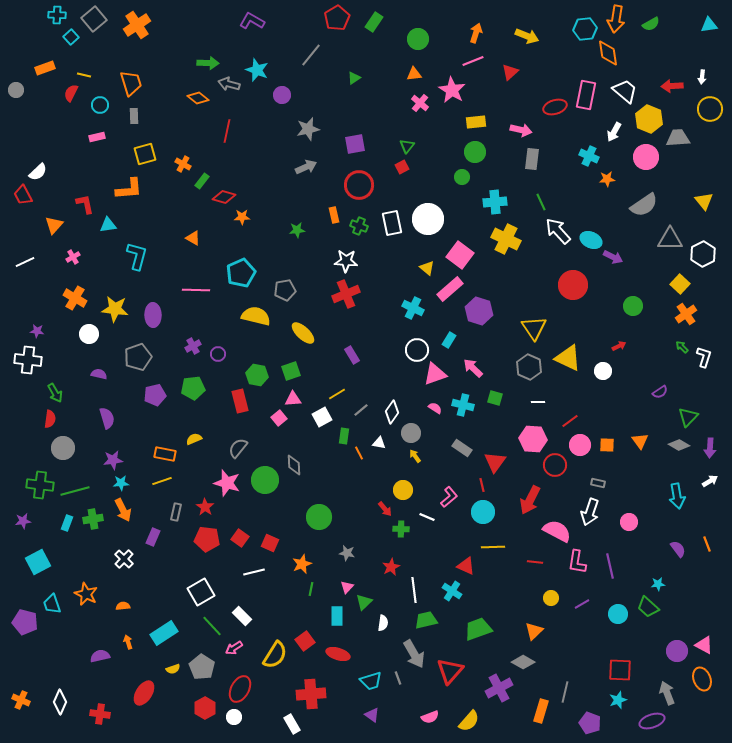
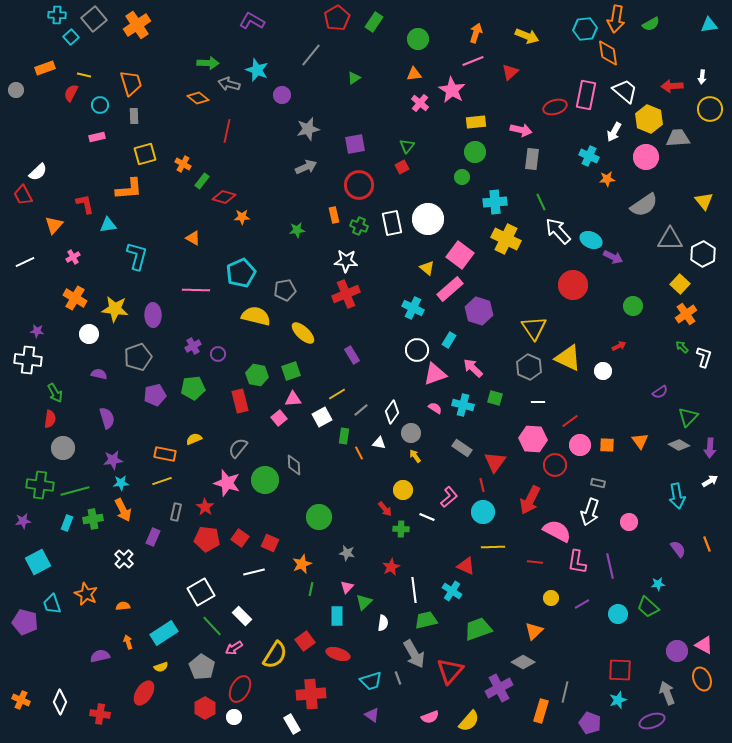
yellow semicircle at (173, 669): moved 12 px left, 2 px up
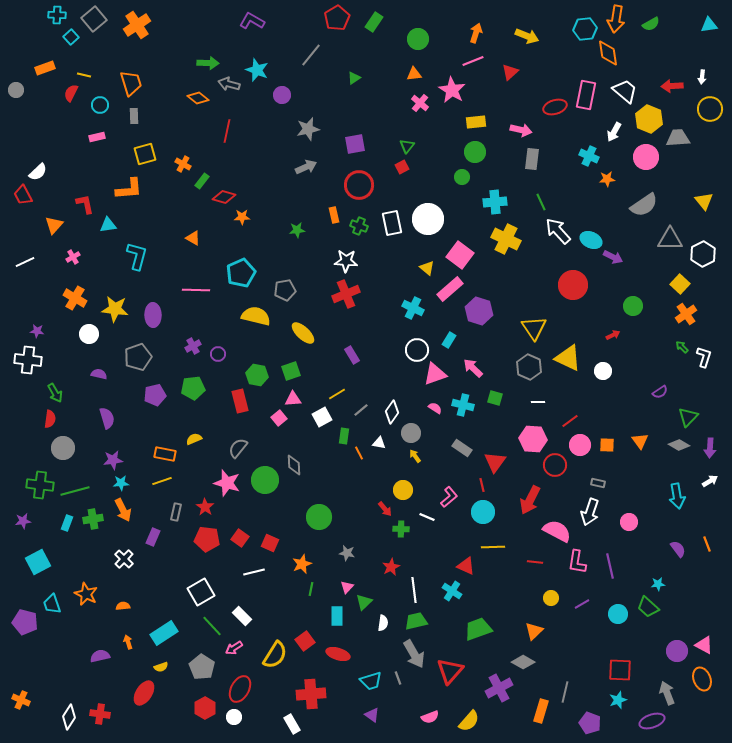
red arrow at (619, 346): moved 6 px left, 11 px up
green trapezoid at (426, 620): moved 10 px left, 1 px down
white diamond at (60, 702): moved 9 px right, 15 px down; rotated 10 degrees clockwise
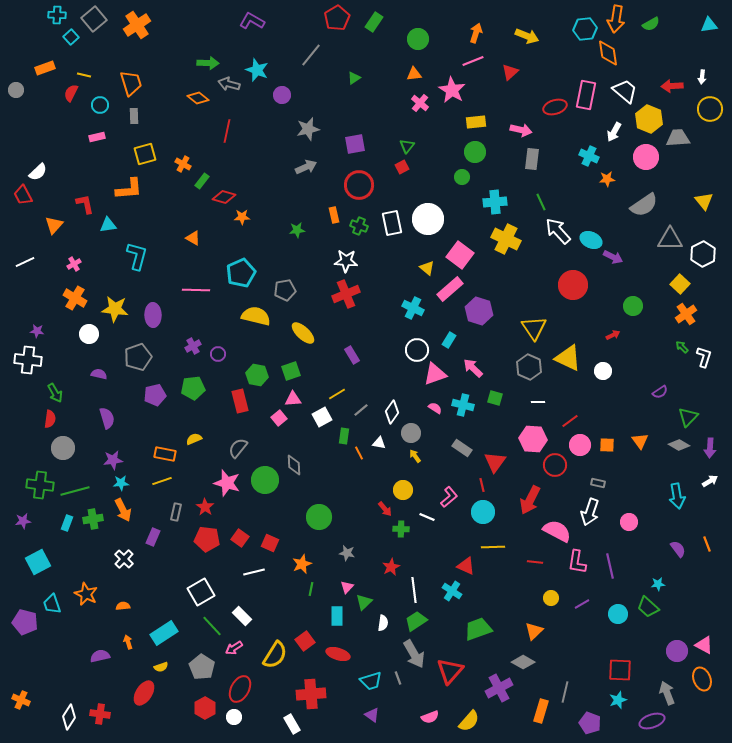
pink cross at (73, 257): moved 1 px right, 7 px down
green trapezoid at (416, 621): rotated 20 degrees counterclockwise
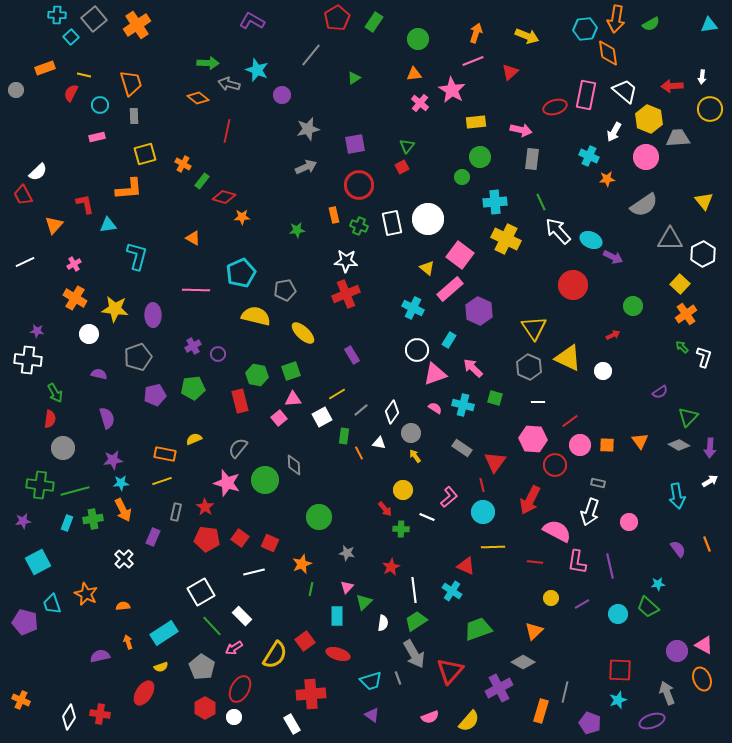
green circle at (475, 152): moved 5 px right, 5 px down
purple hexagon at (479, 311): rotated 8 degrees clockwise
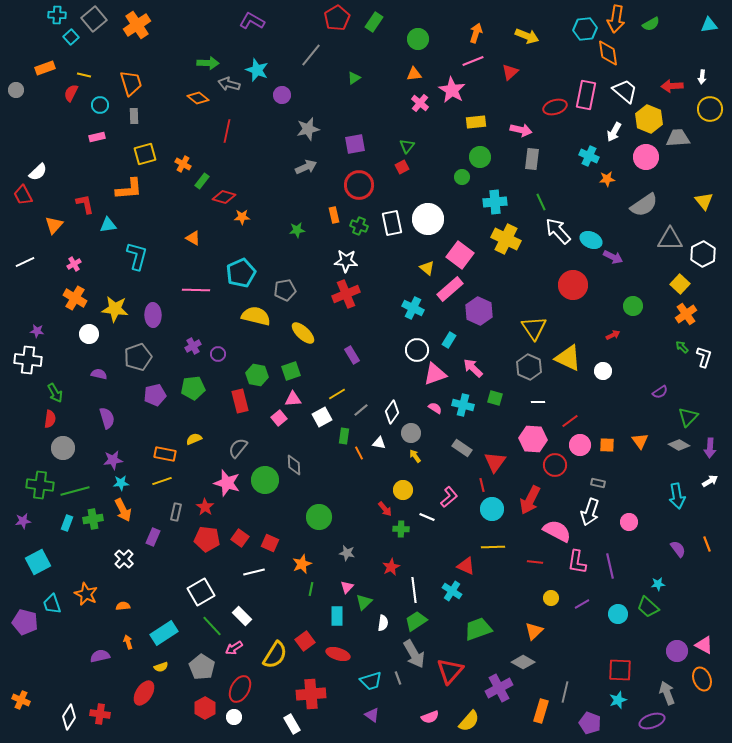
cyan circle at (483, 512): moved 9 px right, 3 px up
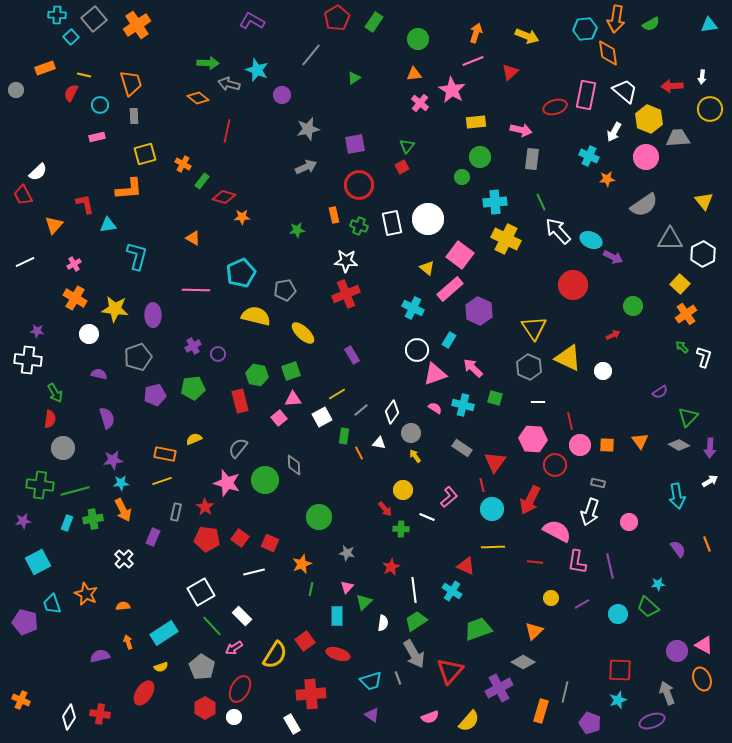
red line at (570, 421): rotated 66 degrees counterclockwise
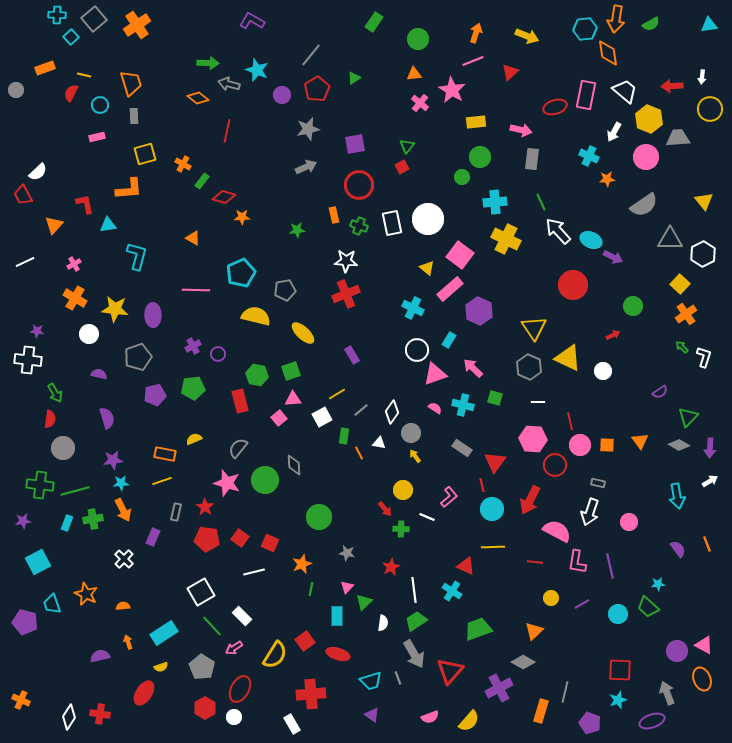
red pentagon at (337, 18): moved 20 px left, 71 px down
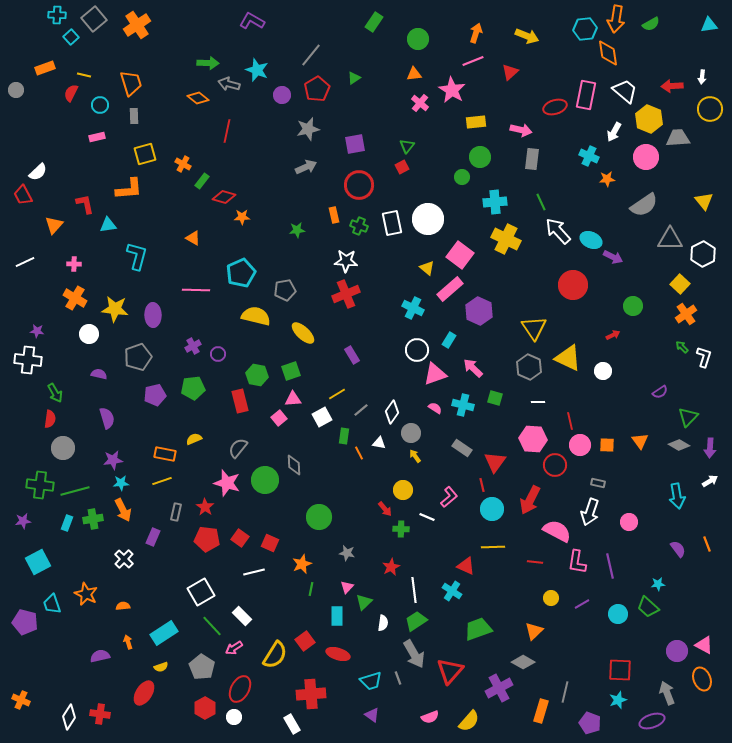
pink cross at (74, 264): rotated 32 degrees clockwise
